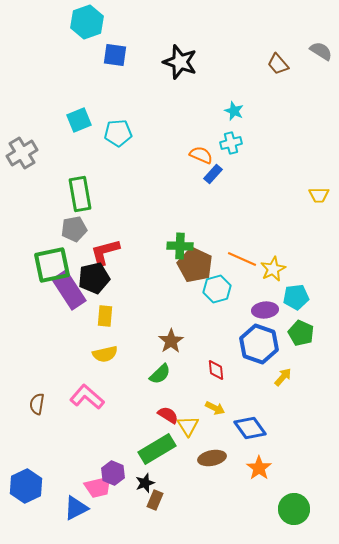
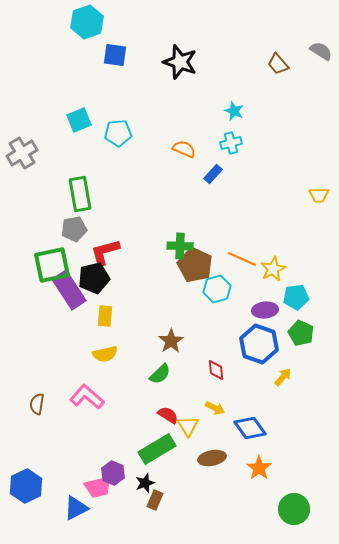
orange semicircle at (201, 155): moved 17 px left, 6 px up
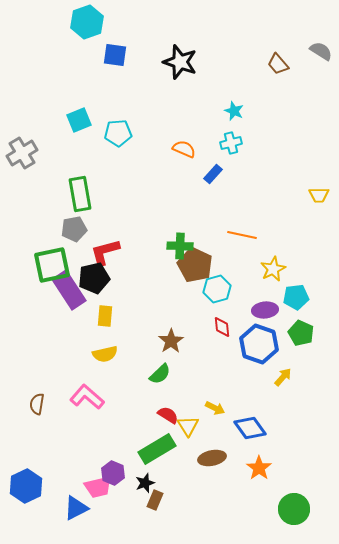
orange line at (242, 259): moved 24 px up; rotated 12 degrees counterclockwise
red diamond at (216, 370): moved 6 px right, 43 px up
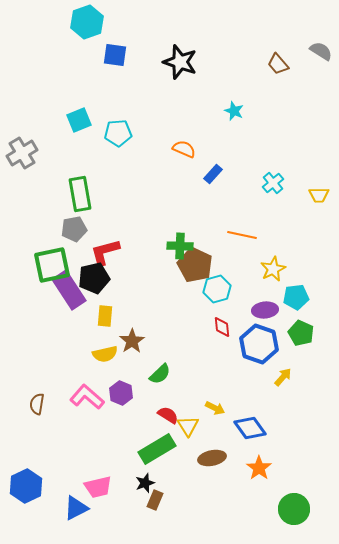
cyan cross at (231, 143): moved 42 px right, 40 px down; rotated 25 degrees counterclockwise
brown star at (171, 341): moved 39 px left
purple hexagon at (113, 473): moved 8 px right, 80 px up
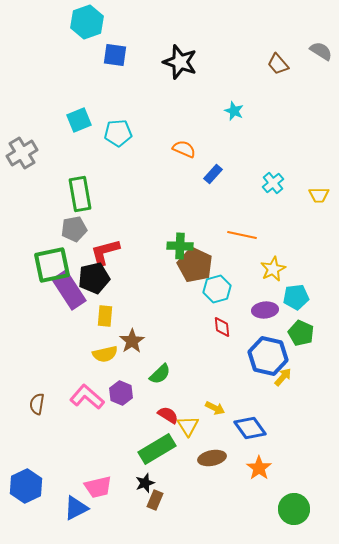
blue hexagon at (259, 344): moved 9 px right, 12 px down; rotated 6 degrees counterclockwise
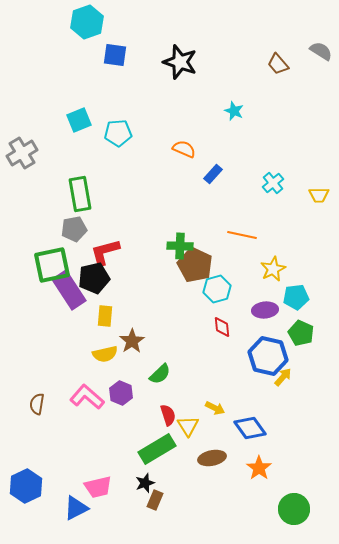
red semicircle at (168, 415): rotated 40 degrees clockwise
